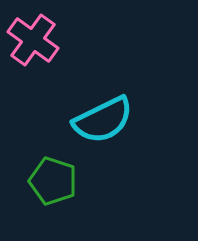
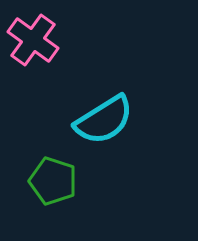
cyan semicircle: moved 1 px right; rotated 6 degrees counterclockwise
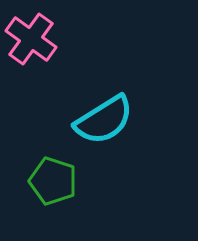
pink cross: moved 2 px left, 1 px up
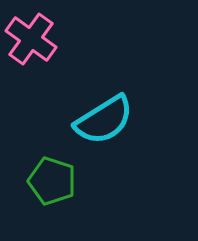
green pentagon: moved 1 px left
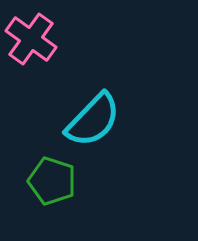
cyan semicircle: moved 11 px left; rotated 14 degrees counterclockwise
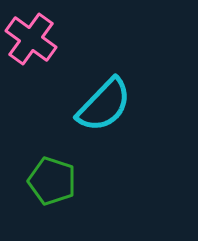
cyan semicircle: moved 11 px right, 15 px up
